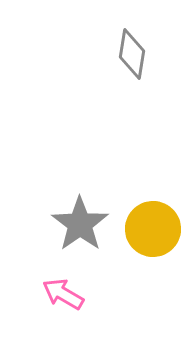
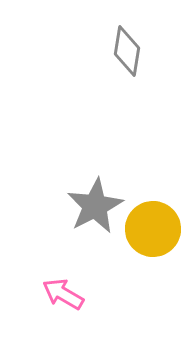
gray diamond: moved 5 px left, 3 px up
gray star: moved 15 px right, 18 px up; rotated 8 degrees clockwise
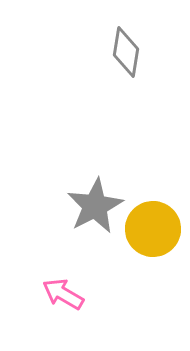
gray diamond: moved 1 px left, 1 px down
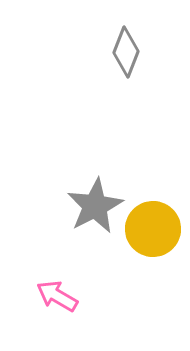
gray diamond: rotated 12 degrees clockwise
pink arrow: moved 6 px left, 2 px down
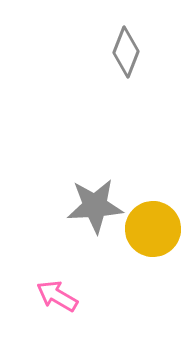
gray star: rotated 24 degrees clockwise
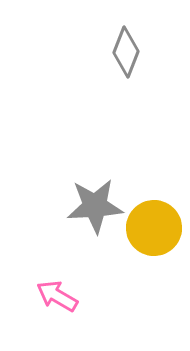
yellow circle: moved 1 px right, 1 px up
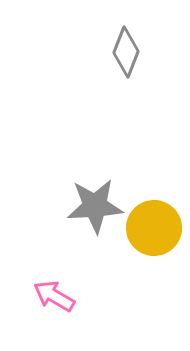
pink arrow: moved 3 px left
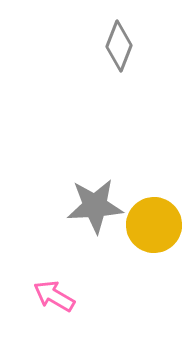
gray diamond: moved 7 px left, 6 px up
yellow circle: moved 3 px up
